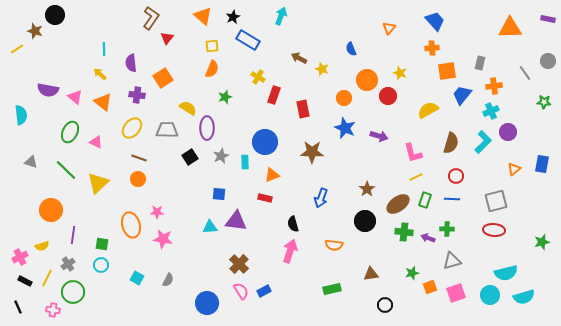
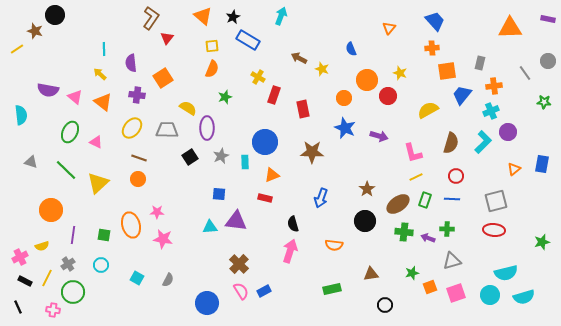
green square at (102, 244): moved 2 px right, 9 px up
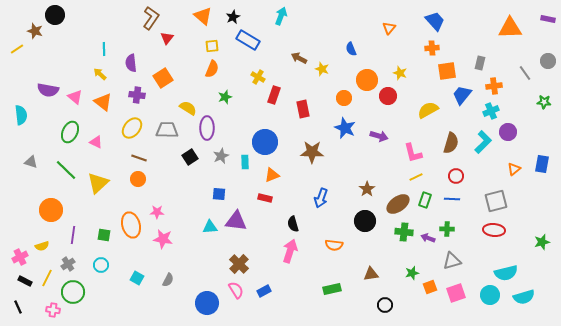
pink semicircle at (241, 291): moved 5 px left, 1 px up
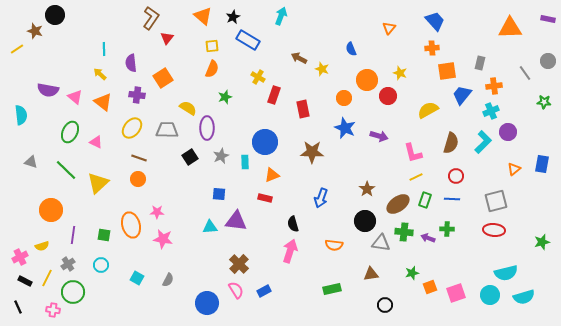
gray triangle at (452, 261): moved 71 px left, 18 px up; rotated 24 degrees clockwise
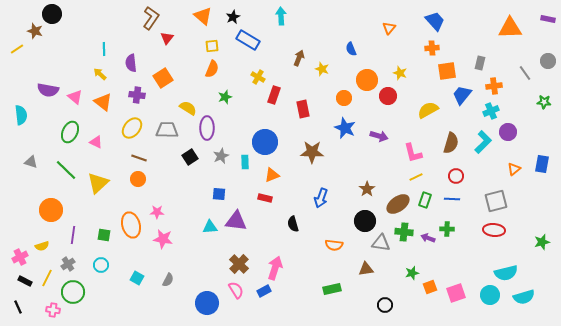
black circle at (55, 15): moved 3 px left, 1 px up
cyan arrow at (281, 16): rotated 24 degrees counterclockwise
brown arrow at (299, 58): rotated 84 degrees clockwise
pink arrow at (290, 251): moved 15 px left, 17 px down
brown triangle at (371, 274): moved 5 px left, 5 px up
